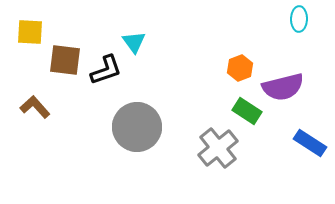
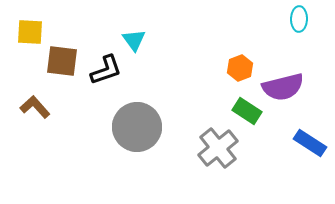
cyan triangle: moved 2 px up
brown square: moved 3 px left, 1 px down
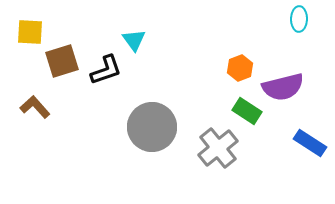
brown square: rotated 24 degrees counterclockwise
gray circle: moved 15 px right
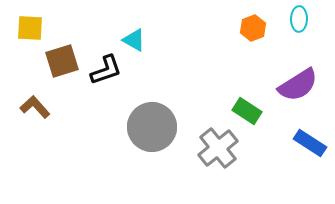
yellow square: moved 4 px up
cyan triangle: rotated 25 degrees counterclockwise
orange hexagon: moved 13 px right, 40 px up
purple semicircle: moved 15 px right, 2 px up; rotated 18 degrees counterclockwise
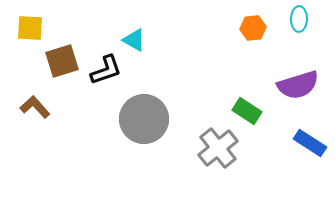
orange hexagon: rotated 15 degrees clockwise
purple semicircle: rotated 15 degrees clockwise
gray circle: moved 8 px left, 8 px up
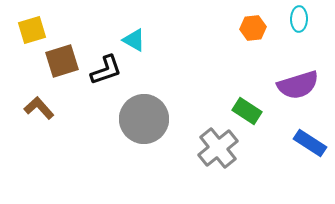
yellow square: moved 2 px right, 2 px down; rotated 20 degrees counterclockwise
brown L-shape: moved 4 px right, 1 px down
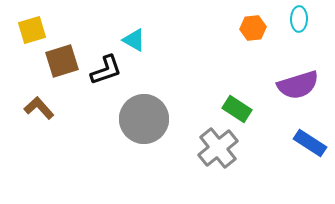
green rectangle: moved 10 px left, 2 px up
